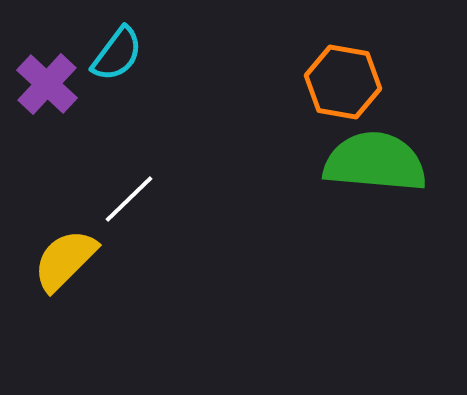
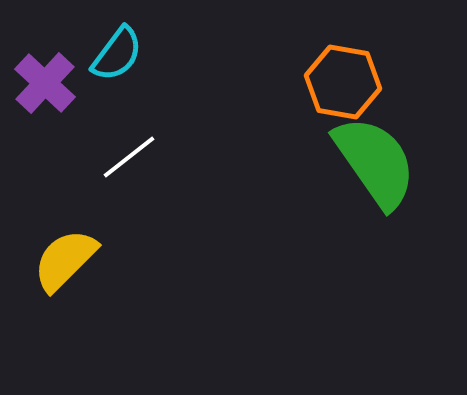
purple cross: moved 2 px left, 1 px up
green semicircle: rotated 50 degrees clockwise
white line: moved 42 px up; rotated 6 degrees clockwise
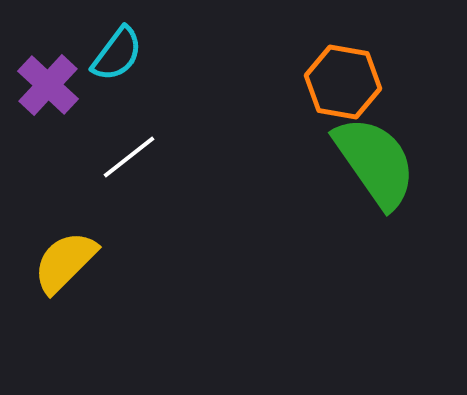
purple cross: moved 3 px right, 2 px down
yellow semicircle: moved 2 px down
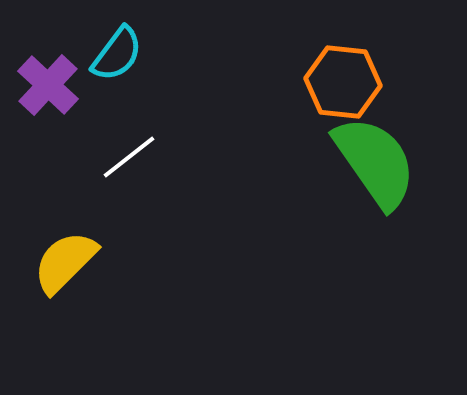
orange hexagon: rotated 4 degrees counterclockwise
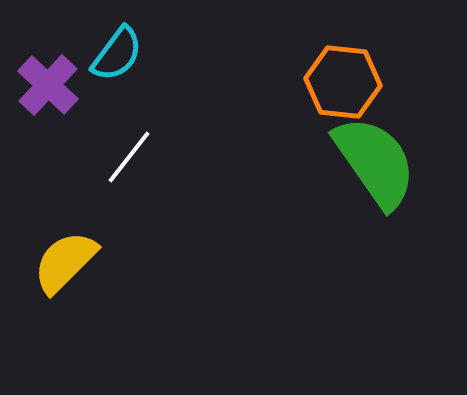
white line: rotated 14 degrees counterclockwise
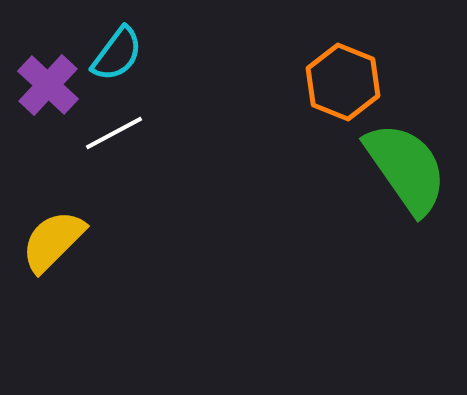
orange hexagon: rotated 16 degrees clockwise
white line: moved 15 px left, 24 px up; rotated 24 degrees clockwise
green semicircle: moved 31 px right, 6 px down
yellow semicircle: moved 12 px left, 21 px up
